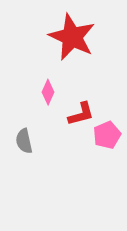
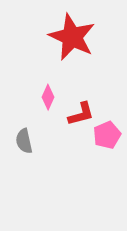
pink diamond: moved 5 px down
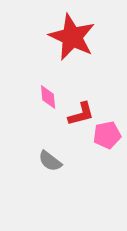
pink diamond: rotated 30 degrees counterclockwise
pink pentagon: rotated 12 degrees clockwise
gray semicircle: moved 26 px right, 20 px down; rotated 40 degrees counterclockwise
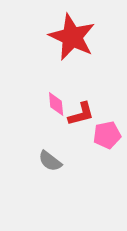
pink diamond: moved 8 px right, 7 px down
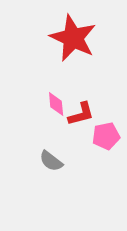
red star: moved 1 px right, 1 px down
pink pentagon: moved 1 px left, 1 px down
gray semicircle: moved 1 px right
